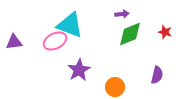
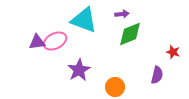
cyan triangle: moved 14 px right, 5 px up
red star: moved 8 px right, 20 px down
purple triangle: moved 23 px right
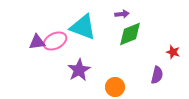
cyan triangle: moved 1 px left, 7 px down
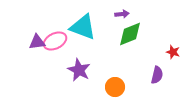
purple star: rotated 15 degrees counterclockwise
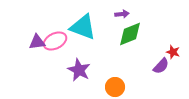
purple semicircle: moved 4 px right, 9 px up; rotated 30 degrees clockwise
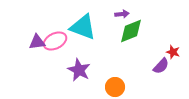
green diamond: moved 1 px right, 3 px up
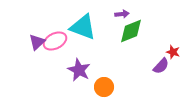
purple triangle: rotated 36 degrees counterclockwise
orange circle: moved 11 px left
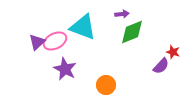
green diamond: moved 1 px right, 1 px down
purple star: moved 14 px left, 1 px up
orange circle: moved 2 px right, 2 px up
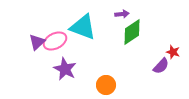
green diamond: rotated 12 degrees counterclockwise
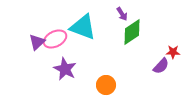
purple arrow: rotated 64 degrees clockwise
pink ellipse: moved 2 px up
red star: rotated 16 degrees counterclockwise
